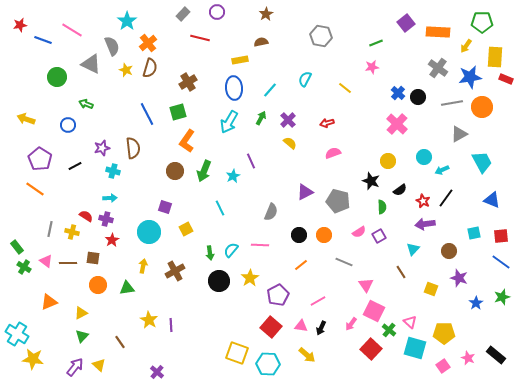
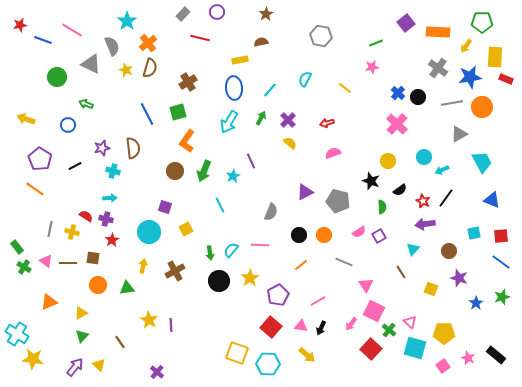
cyan line at (220, 208): moved 3 px up
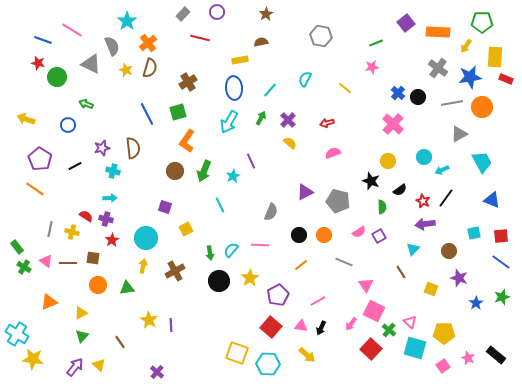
red star at (20, 25): moved 18 px right, 38 px down; rotated 24 degrees clockwise
pink cross at (397, 124): moved 4 px left
cyan circle at (149, 232): moved 3 px left, 6 px down
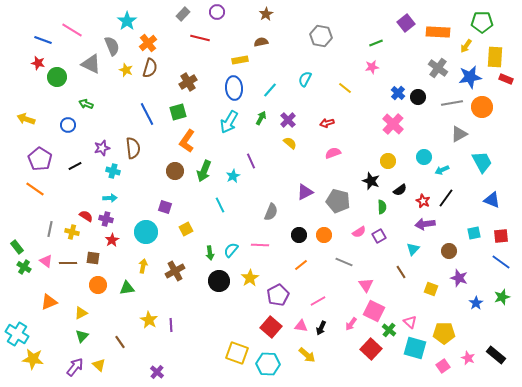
cyan circle at (146, 238): moved 6 px up
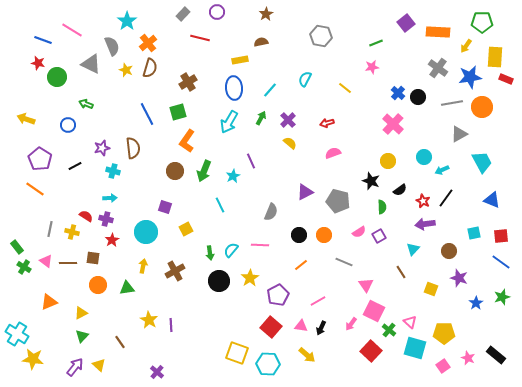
red square at (371, 349): moved 2 px down
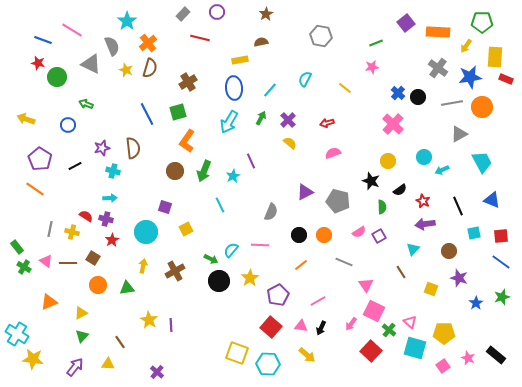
black line at (446, 198): moved 12 px right, 8 px down; rotated 60 degrees counterclockwise
green arrow at (210, 253): moved 1 px right, 6 px down; rotated 56 degrees counterclockwise
brown square at (93, 258): rotated 24 degrees clockwise
yellow triangle at (99, 365): moved 9 px right, 1 px up; rotated 40 degrees counterclockwise
